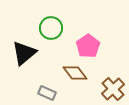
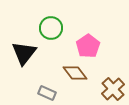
black triangle: rotated 12 degrees counterclockwise
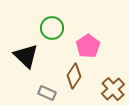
green circle: moved 1 px right
black triangle: moved 2 px right, 3 px down; rotated 24 degrees counterclockwise
brown diamond: moved 1 px left, 3 px down; rotated 70 degrees clockwise
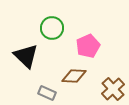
pink pentagon: rotated 10 degrees clockwise
brown diamond: rotated 60 degrees clockwise
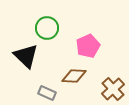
green circle: moved 5 px left
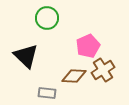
green circle: moved 10 px up
brown cross: moved 10 px left, 19 px up; rotated 10 degrees clockwise
gray rectangle: rotated 18 degrees counterclockwise
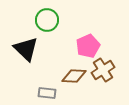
green circle: moved 2 px down
black triangle: moved 7 px up
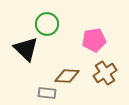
green circle: moved 4 px down
pink pentagon: moved 6 px right, 6 px up; rotated 15 degrees clockwise
brown cross: moved 2 px right, 3 px down
brown diamond: moved 7 px left
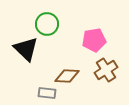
brown cross: moved 1 px right, 3 px up
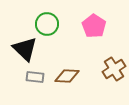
pink pentagon: moved 14 px up; rotated 30 degrees counterclockwise
black triangle: moved 1 px left
brown cross: moved 8 px right, 1 px up
gray rectangle: moved 12 px left, 16 px up
